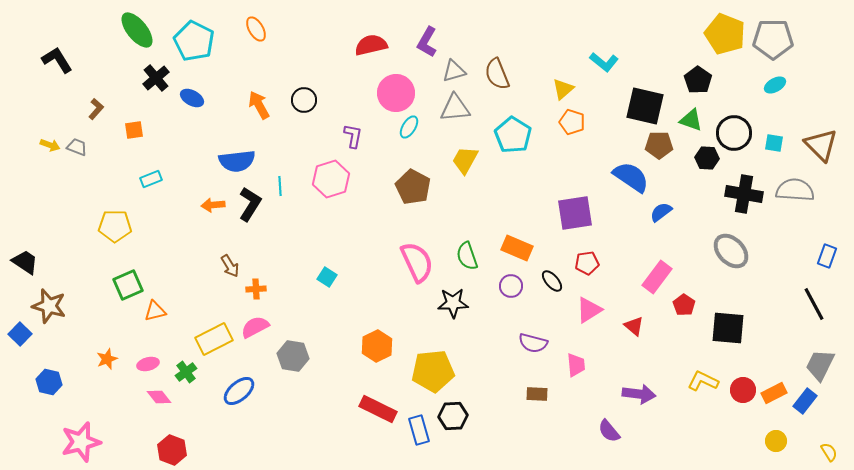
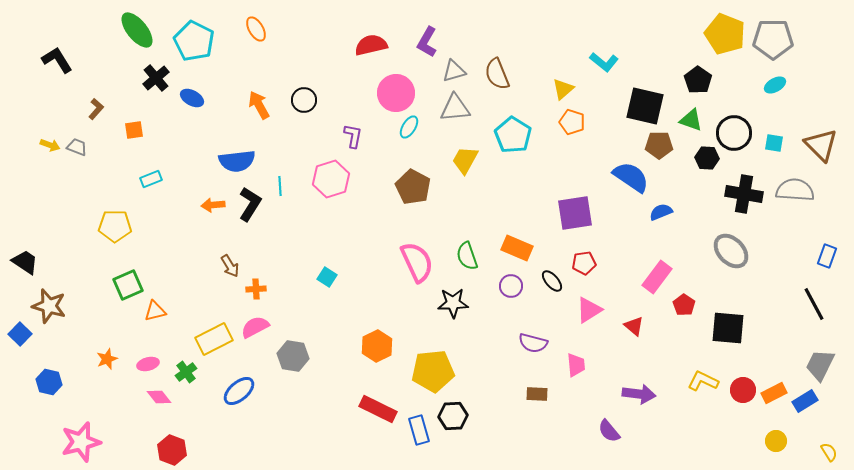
blue semicircle at (661, 212): rotated 15 degrees clockwise
red pentagon at (587, 263): moved 3 px left
blue rectangle at (805, 401): rotated 20 degrees clockwise
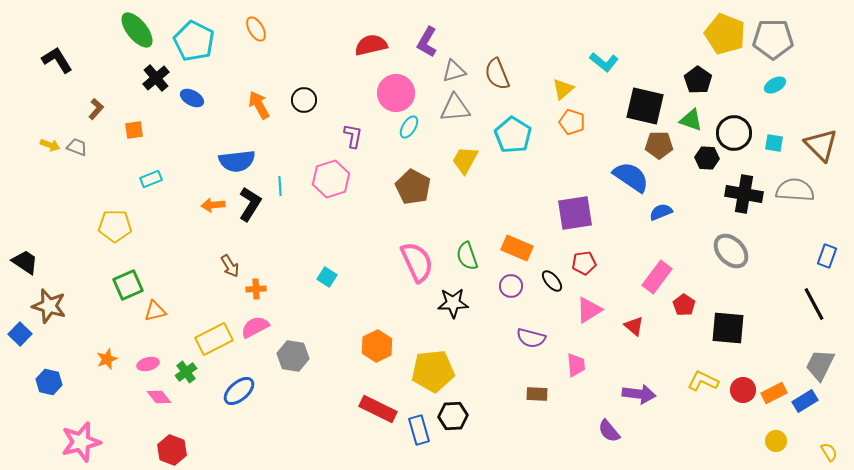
purple semicircle at (533, 343): moved 2 px left, 5 px up
